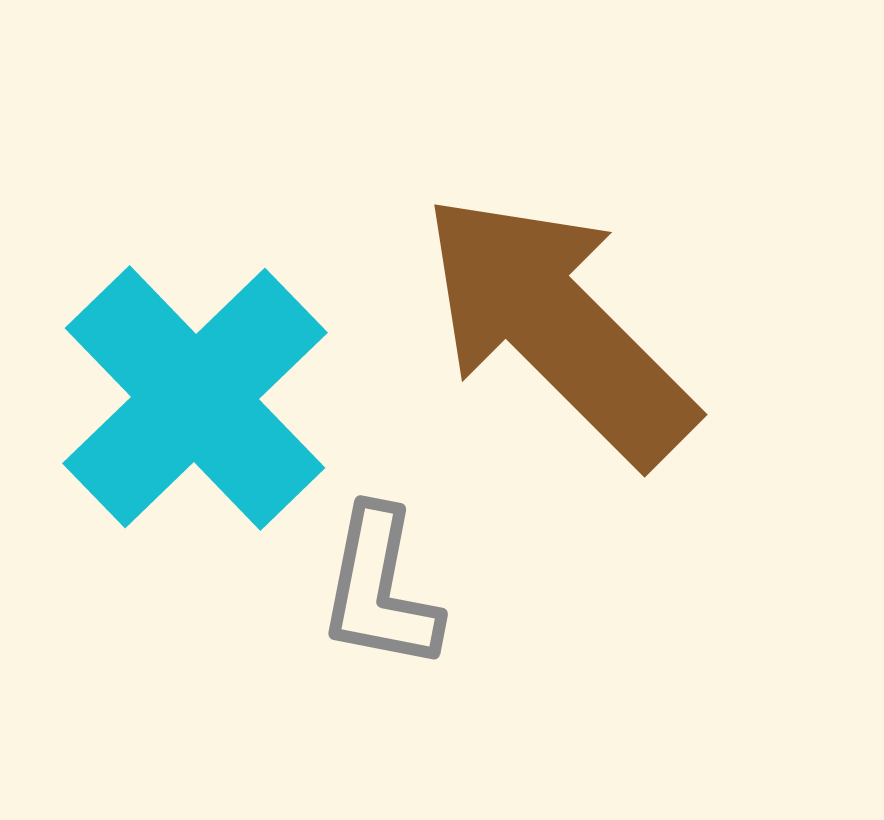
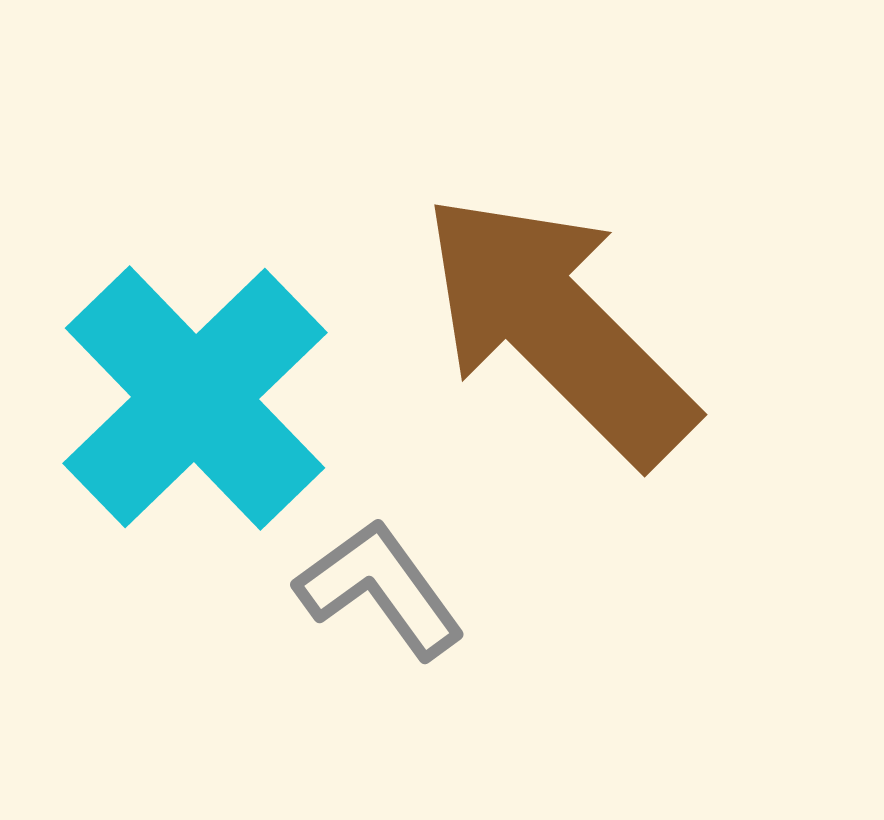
gray L-shape: rotated 133 degrees clockwise
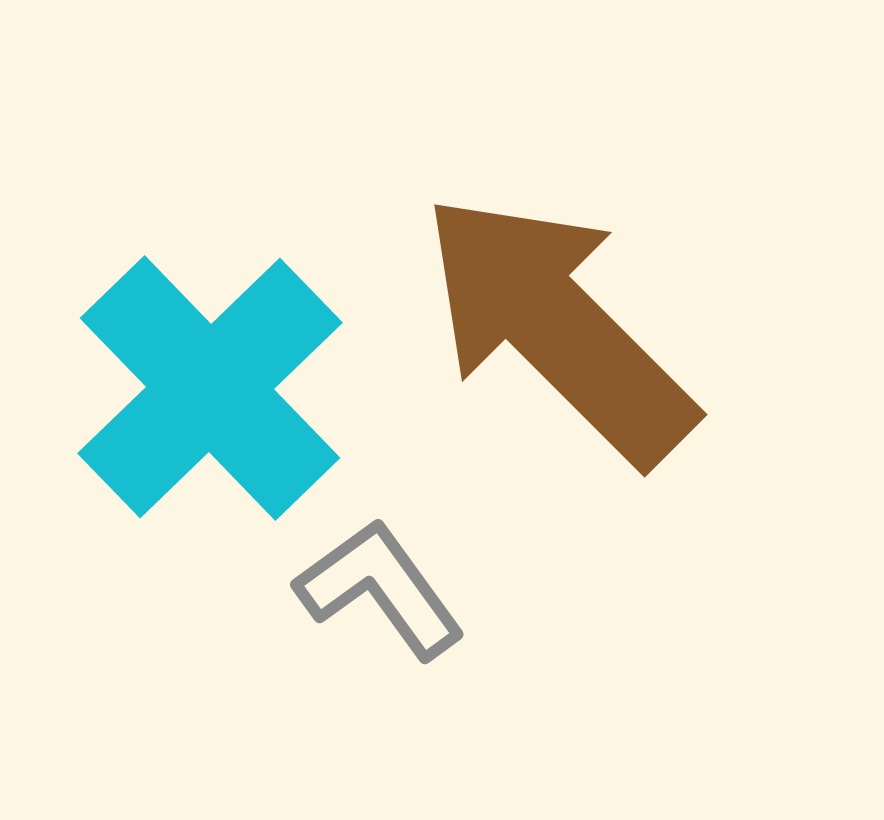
cyan cross: moved 15 px right, 10 px up
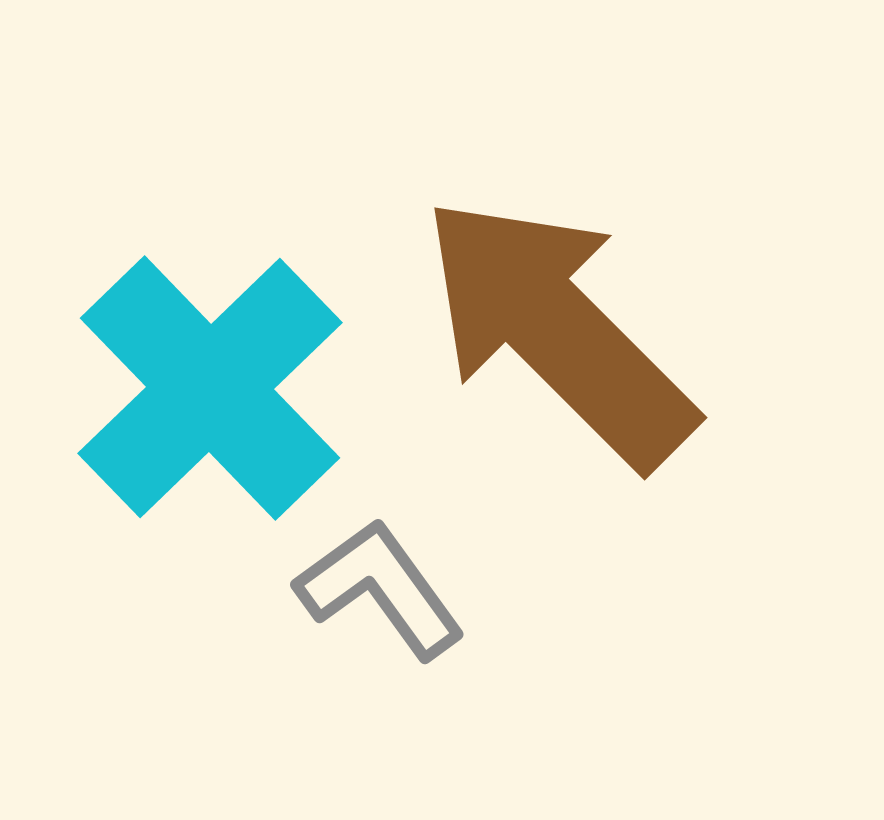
brown arrow: moved 3 px down
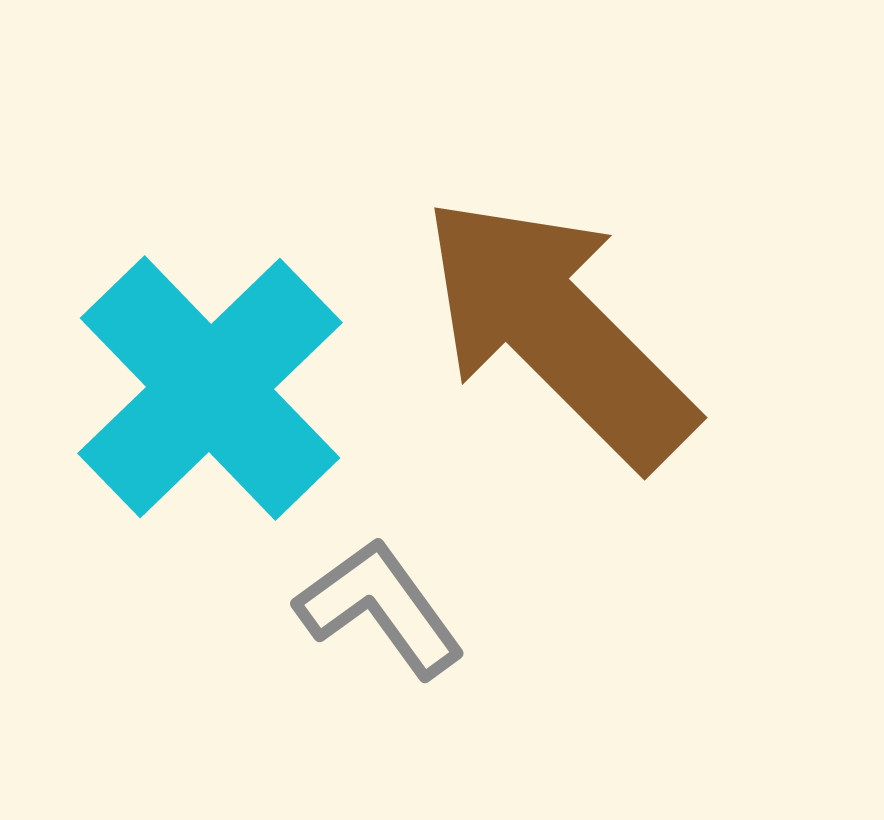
gray L-shape: moved 19 px down
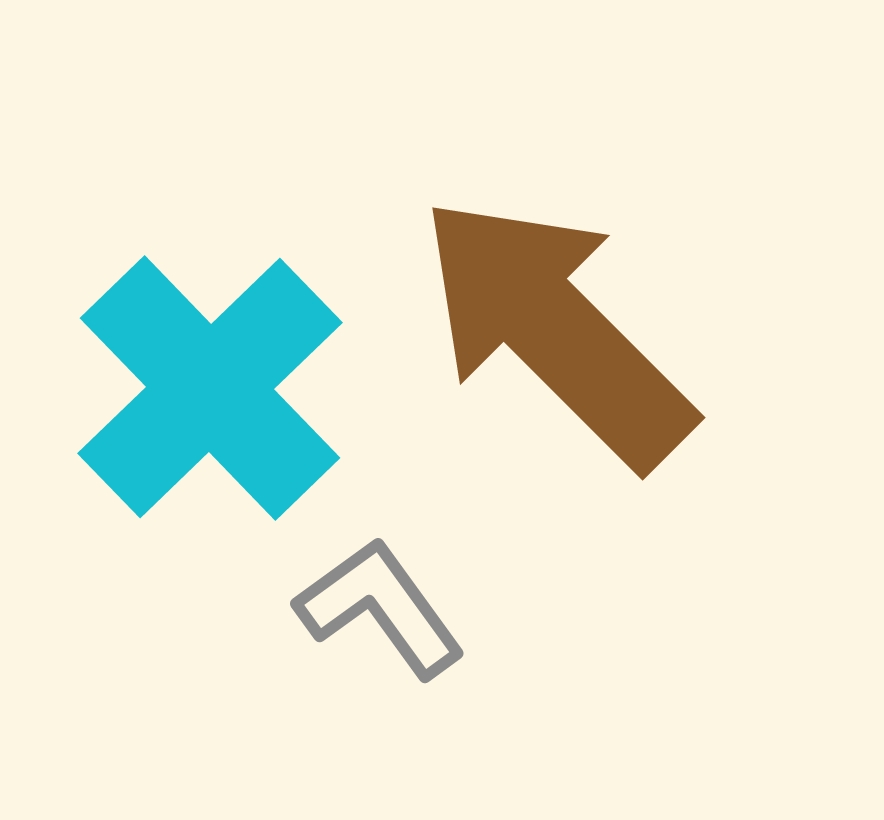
brown arrow: moved 2 px left
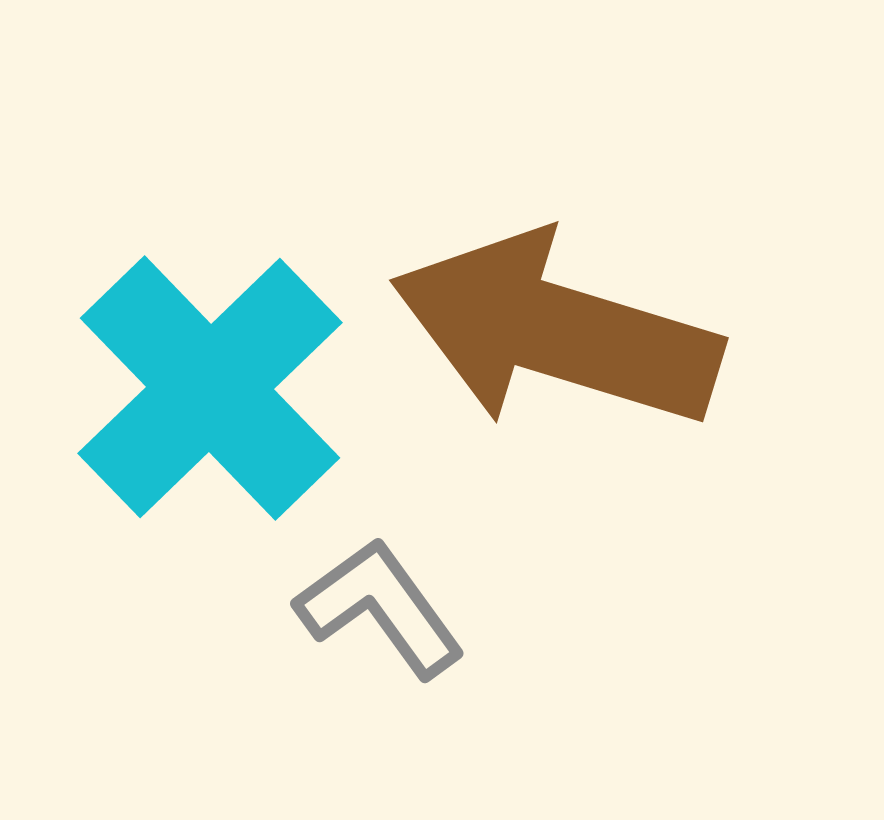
brown arrow: rotated 28 degrees counterclockwise
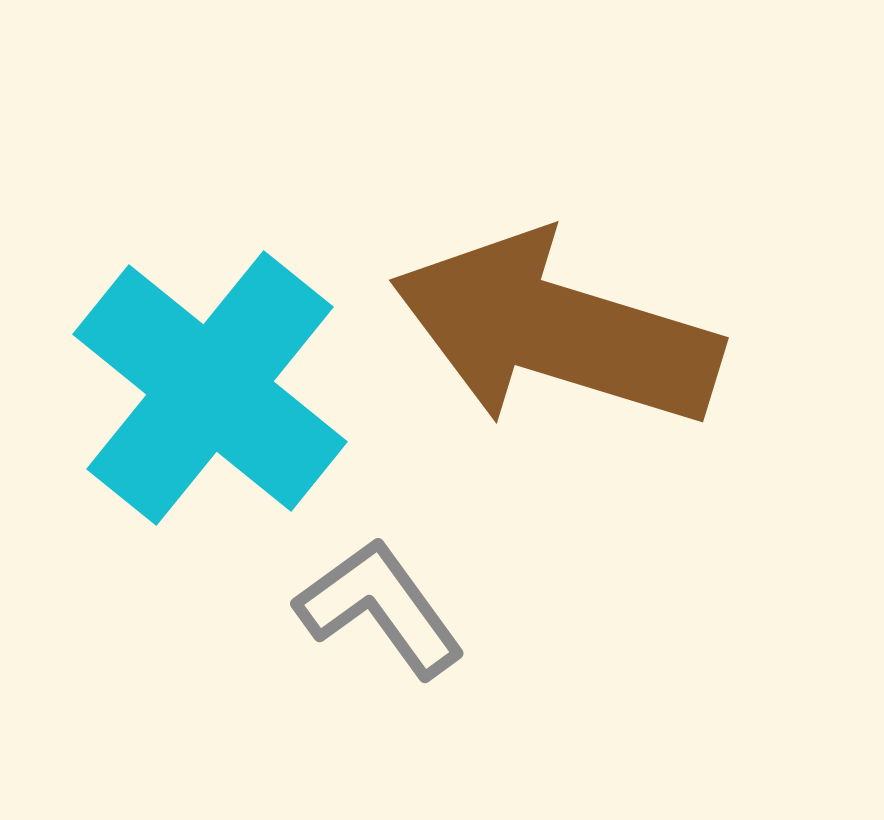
cyan cross: rotated 7 degrees counterclockwise
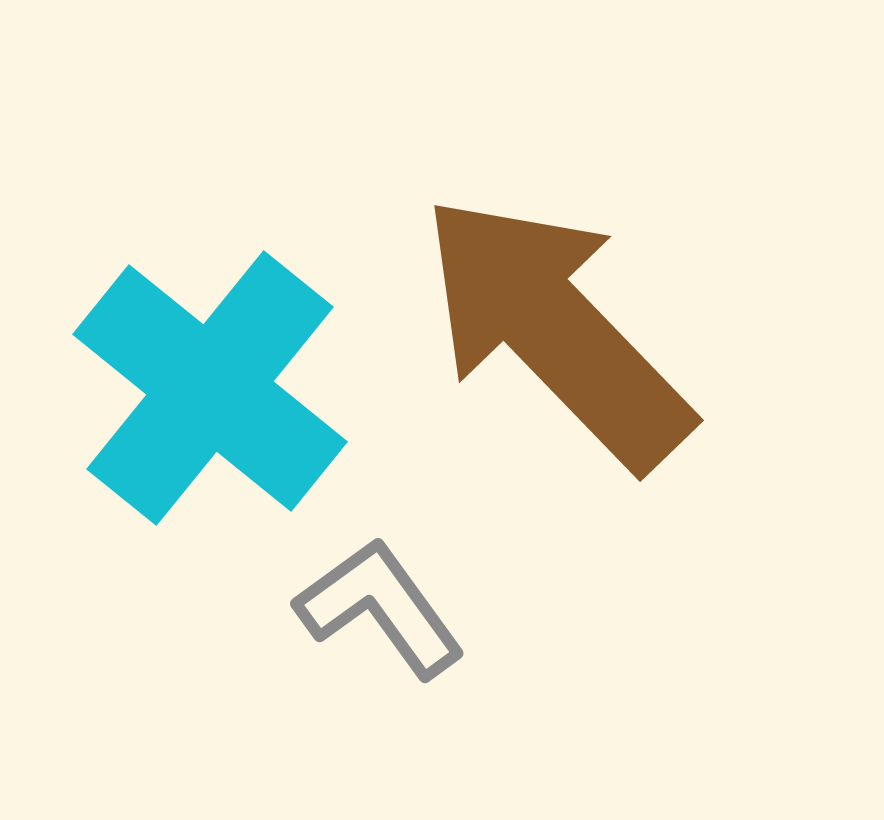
brown arrow: rotated 29 degrees clockwise
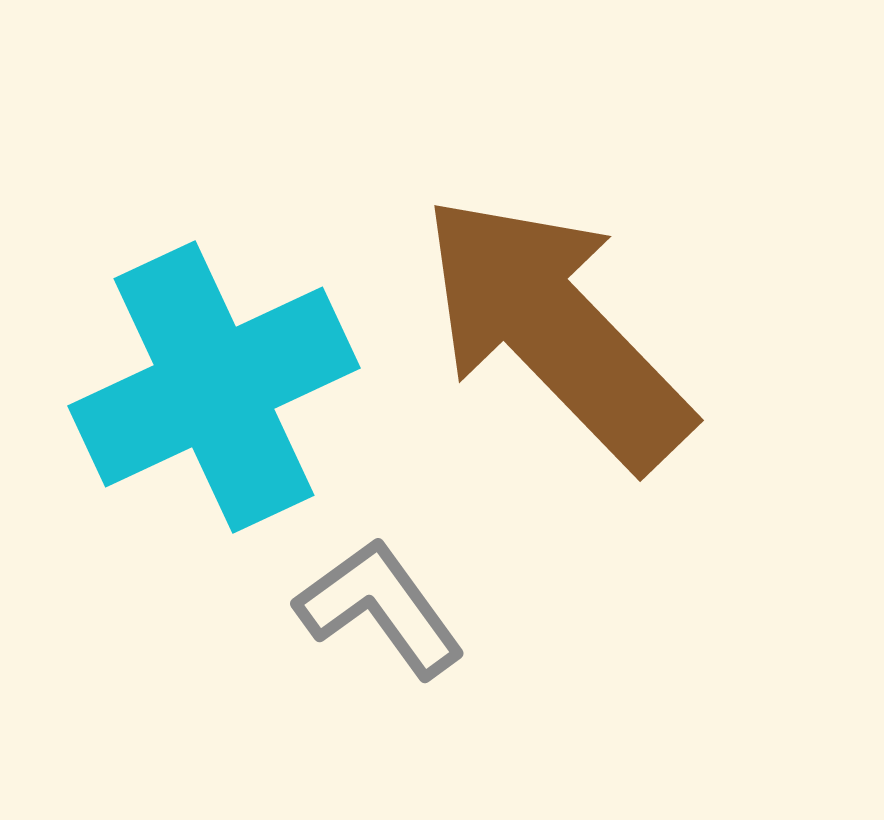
cyan cross: moved 4 px right, 1 px up; rotated 26 degrees clockwise
